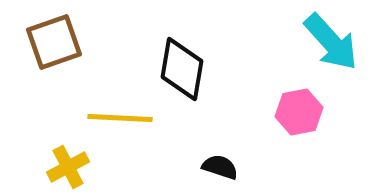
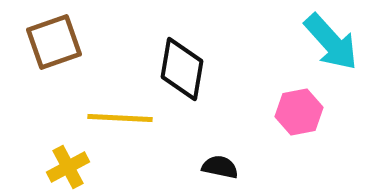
black semicircle: rotated 6 degrees counterclockwise
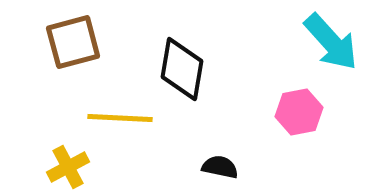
brown square: moved 19 px right; rotated 4 degrees clockwise
